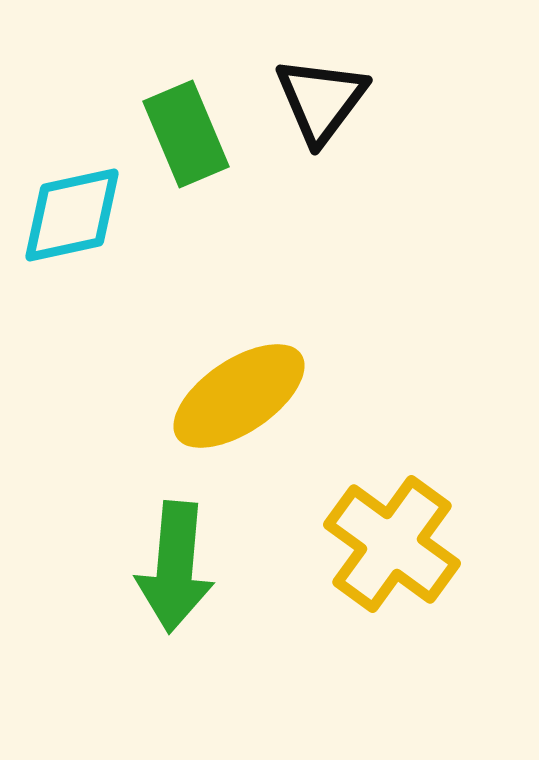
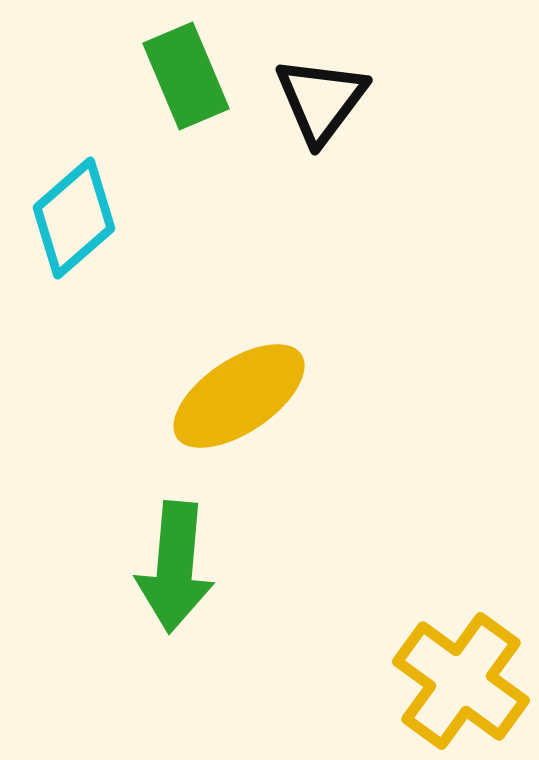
green rectangle: moved 58 px up
cyan diamond: moved 2 px right, 3 px down; rotated 29 degrees counterclockwise
yellow cross: moved 69 px right, 137 px down
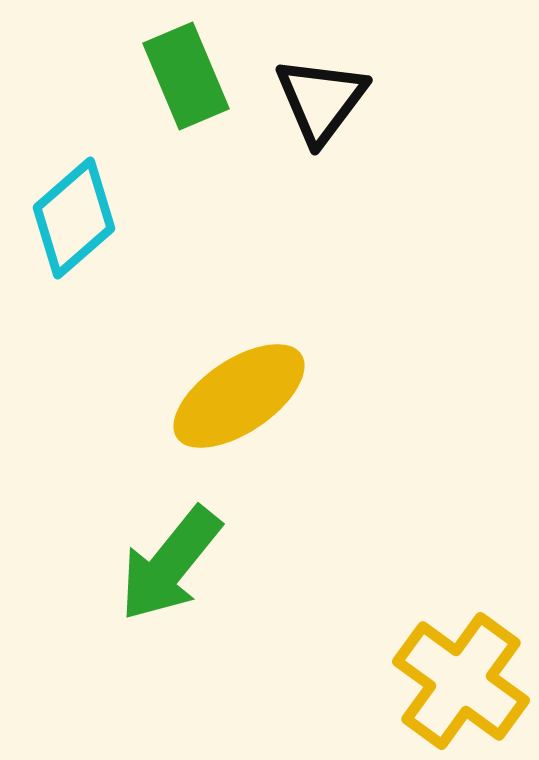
green arrow: moved 5 px left, 3 px up; rotated 34 degrees clockwise
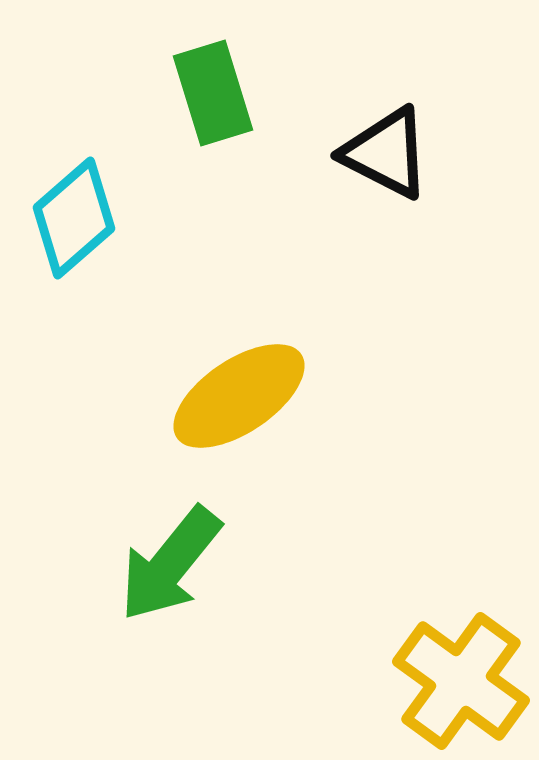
green rectangle: moved 27 px right, 17 px down; rotated 6 degrees clockwise
black triangle: moved 65 px right, 53 px down; rotated 40 degrees counterclockwise
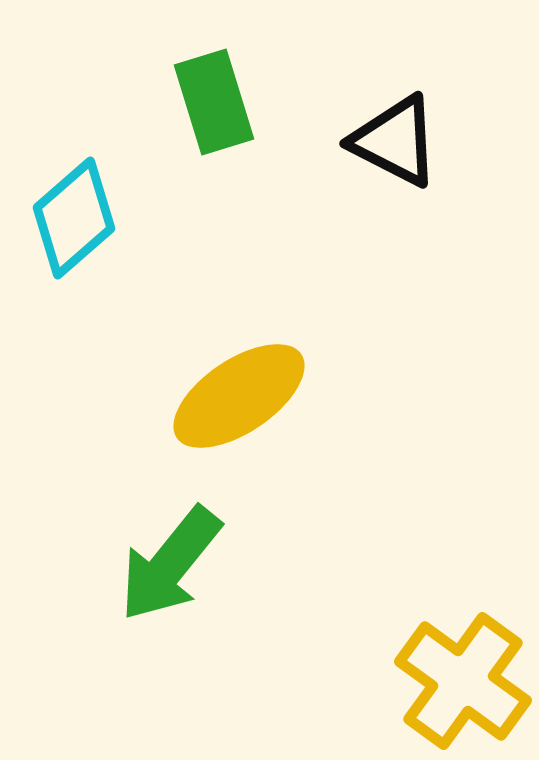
green rectangle: moved 1 px right, 9 px down
black triangle: moved 9 px right, 12 px up
yellow cross: moved 2 px right
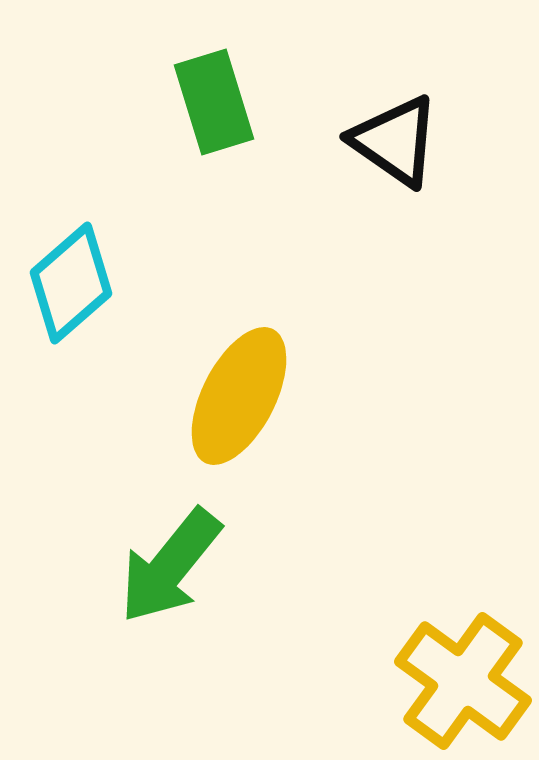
black triangle: rotated 8 degrees clockwise
cyan diamond: moved 3 px left, 65 px down
yellow ellipse: rotated 29 degrees counterclockwise
green arrow: moved 2 px down
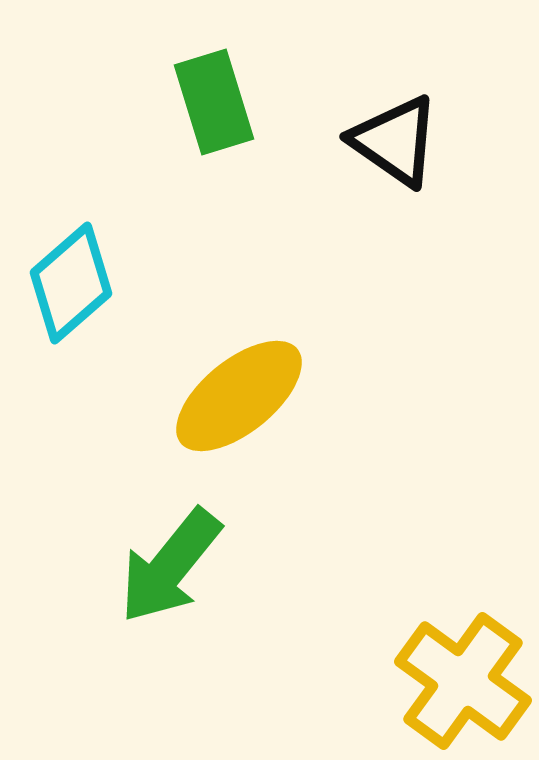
yellow ellipse: rotated 24 degrees clockwise
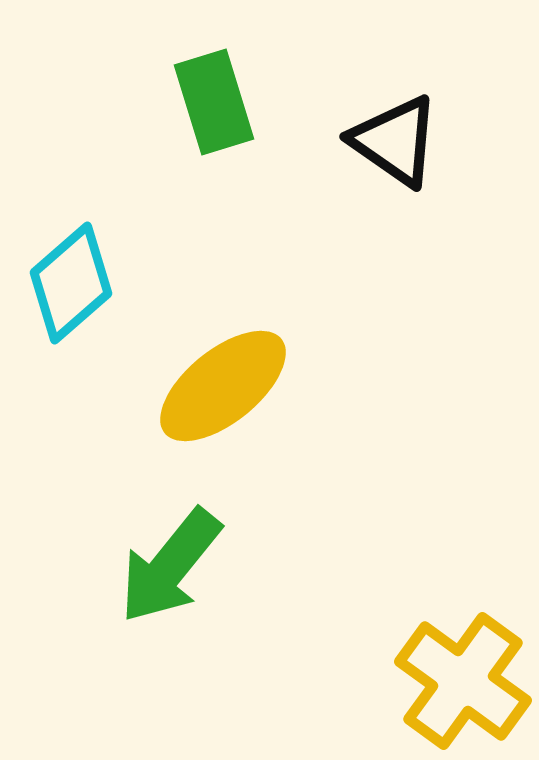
yellow ellipse: moved 16 px left, 10 px up
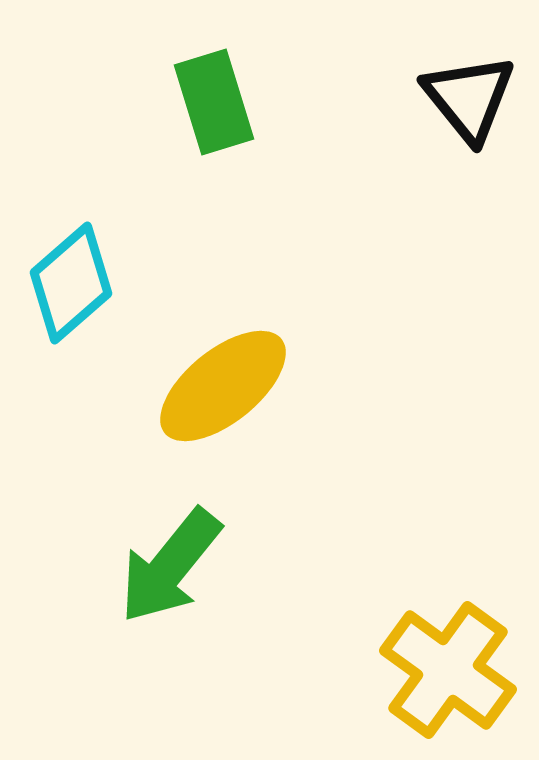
black triangle: moved 74 px right, 43 px up; rotated 16 degrees clockwise
yellow cross: moved 15 px left, 11 px up
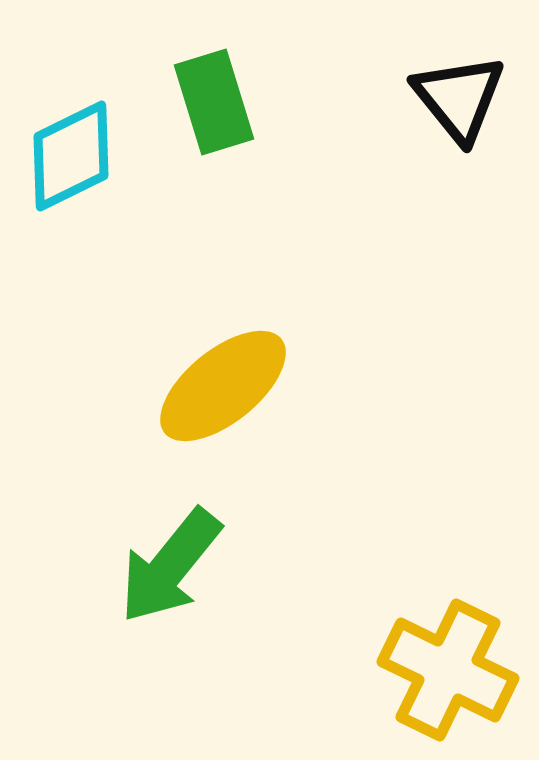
black triangle: moved 10 px left
cyan diamond: moved 127 px up; rotated 15 degrees clockwise
yellow cross: rotated 10 degrees counterclockwise
